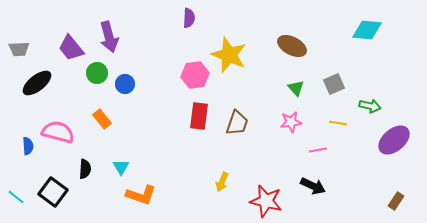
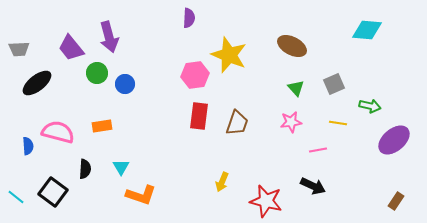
orange rectangle: moved 7 px down; rotated 60 degrees counterclockwise
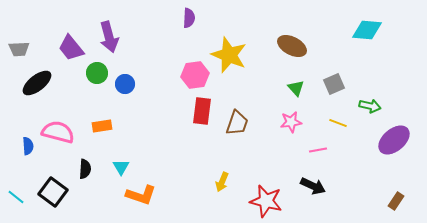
red rectangle: moved 3 px right, 5 px up
yellow line: rotated 12 degrees clockwise
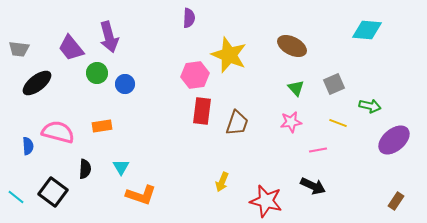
gray trapezoid: rotated 10 degrees clockwise
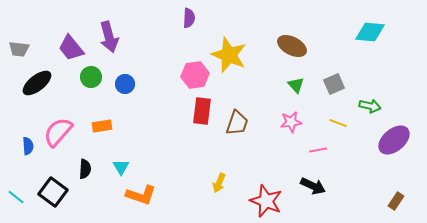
cyan diamond: moved 3 px right, 2 px down
green circle: moved 6 px left, 4 px down
green triangle: moved 3 px up
pink semicircle: rotated 64 degrees counterclockwise
yellow arrow: moved 3 px left, 1 px down
red star: rotated 8 degrees clockwise
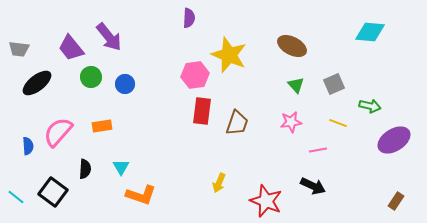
purple arrow: rotated 24 degrees counterclockwise
purple ellipse: rotated 8 degrees clockwise
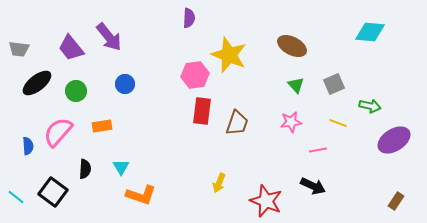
green circle: moved 15 px left, 14 px down
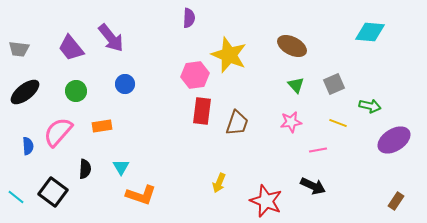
purple arrow: moved 2 px right, 1 px down
black ellipse: moved 12 px left, 9 px down
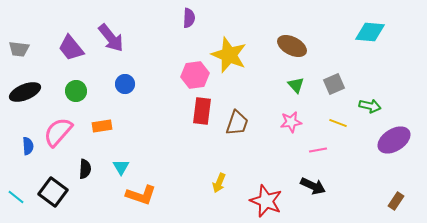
black ellipse: rotated 16 degrees clockwise
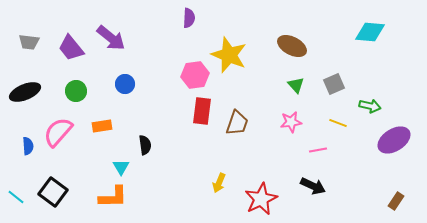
purple arrow: rotated 12 degrees counterclockwise
gray trapezoid: moved 10 px right, 7 px up
black semicircle: moved 60 px right, 24 px up; rotated 12 degrees counterclockwise
orange L-shape: moved 28 px left, 2 px down; rotated 20 degrees counterclockwise
red star: moved 5 px left, 2 px up; rotated 24 degrees clockwise
